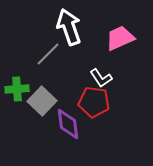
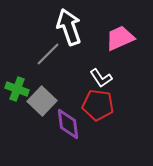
green cross: rotated 25 degrees clockwise
red pentagon: moved 4 px right, 3 px down
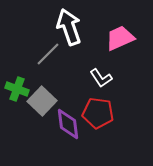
red pentagon: moved 8 px down
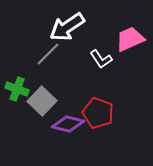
white arrow: moved 2 px left; rotated 105 degrees counterclockwise
pink trapezoid: moved 10 px right, 1 px down
white L-shape: moved 19 px up
red pentagon: rotated 12 degrees clockwise
purple diamond: rotated 68 degrees counterclockwise
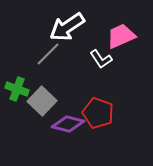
pink trapezoid: moved 9 px left, 3 px up
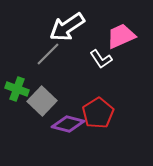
red pentagon: rotated 20 degrees clockwise
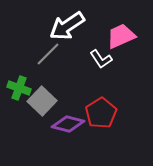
white arrow: moved 1 px up
green cross: moved 2 px right, 1 px up
red pentagon: moved 3 px right
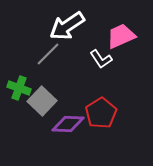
purple diamond: rotated 12 degrees counterclockwise
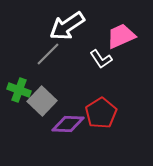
green cross: moved 2 px down
